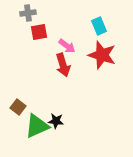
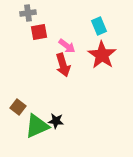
red star: rotated 16 degrees clockwise
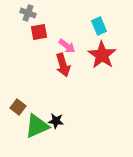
gray cross: rotated 28 degrees clockwise
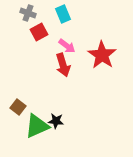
cyan rectangle: moved 36 px left, 12 px up
red square: rotated 18 degrees counterclockwise
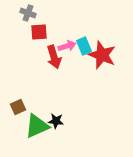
cyan rectangle: moved 21 px right, 32 px down
red square: rotated 24 degrees clockwise
pink arrow: rotated 54 degrees counterclockwise
red star: rotated 12 degrees counterclockwise
red arrow: moved 9 px left, 8 px up
brown square: rotated 28 degrees clockwise
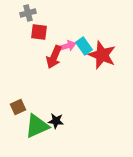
gray cross: rotated 35 degrees counterclockwise
red square: rotated 12 degrees clockwise
cyan rectangle: rotated 12 degrees counterclockwise
red arrow: rotated 40 degrees clockwise
